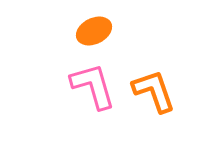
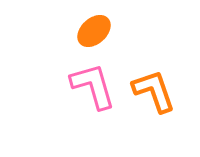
orange ellipse: rotated 16 degrees counterclockwise
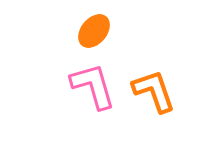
orange ellipse: rotated 8 degrees counterclockwise
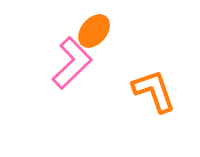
pink L-shape: moved 21 px left, 23 px up; rotated 62 degrees clockwise
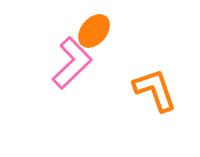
orange L-shape: moved 1 px right, 1 px up
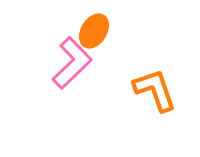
orange ellipse: rotated 8 degrees counterclockwise
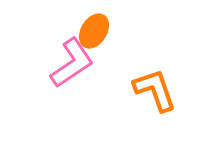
pink L-shape: rotated 10 degrees clockwise
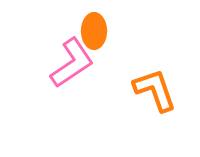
orange ellipse: rotated 32 degrees counterclockwise
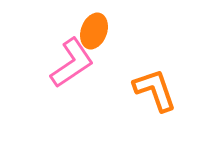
orange ellipse: rotated 20 degrees clockwise
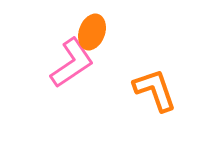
orange ellipse: moved 2 px left, 1 px down
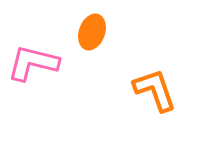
pink L-shape: moved 39 px left; rotated 132 degrees counterclockwise
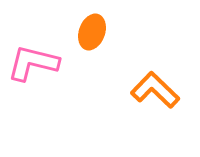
orange L-shape: rotated 27 degrees counterclockwise
